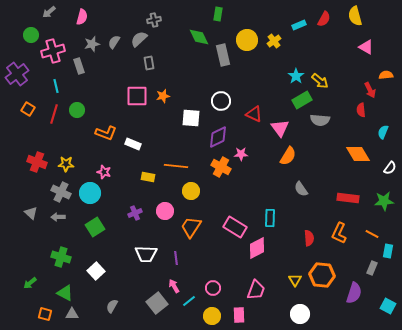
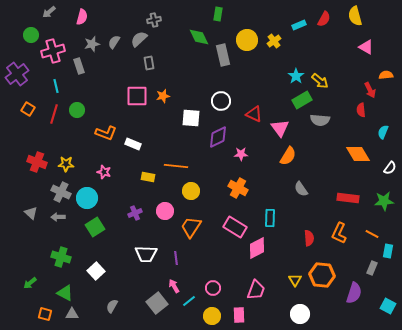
orange cross at (221, 167): moved 17 px right, 21 px down
cyan circle at (90, 193): moved 3 px left, 5 px down
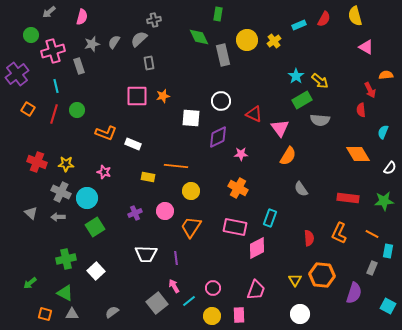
cyan rectangle at (270, 218): rotated 18 degrees clockwise
pink rectangle at (235, 227): rotated 20 degrees counterclockwise
green cross at (61, 257): moved 5 px right, 2 px down; rotated 30 degrees counterclockwise
gray semicircle at (112, 306): moved 6 px down; rotated 24 degrees clockwise
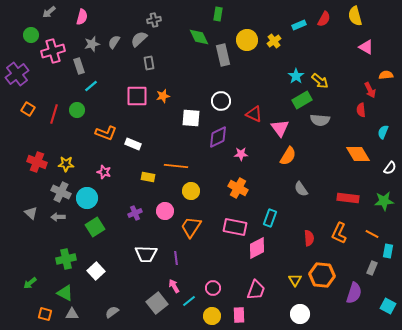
cyan line at (56, 86): moved 35 px right; rotated 64 degrees clockwise
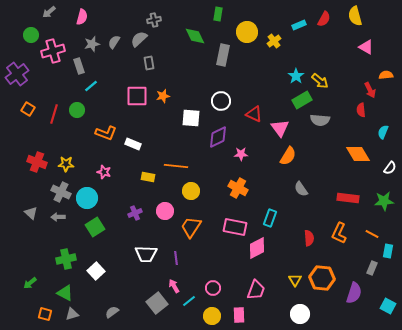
green diamond at (199, 37): moved 4 px left, 1 px up
yellow circle at (247, 40): moved 8 px up
gray rectangle at (223, 55): rotated 25 degrees clockwise
orange hexagon at (322, 275): moved 3 px down
gray triangle at (72, 314): rotated 16 degrees counterclockwise
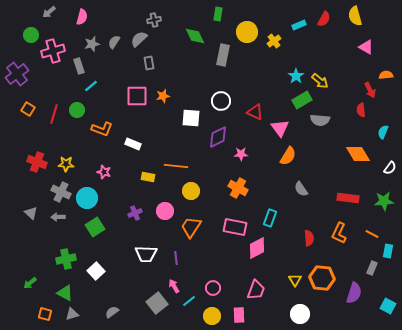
red triangle at (254, 114): moved 1 px right, 2 px up
orange L-shape at (106, 133): moved 4 px left, 4 px up
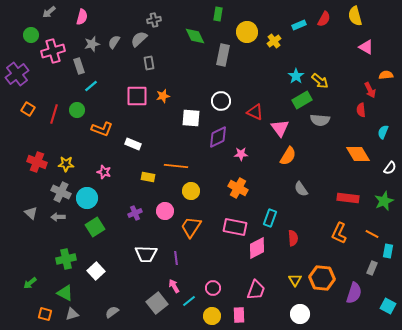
green star at (384, 201): rotated 18 degrees counterclockwise
red semicircle at (309, 238): moved 16 px left
